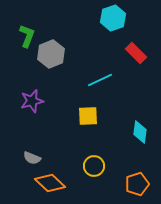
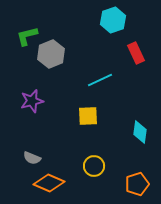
cyan hexagon: moved 2 px down
green L-shape: rotated 125 degrees counterclockwise
red rectangle: rotated 20 degrees clockwise
orange diamond: moved 1 px left; rotated 20 degrees counterclockwise
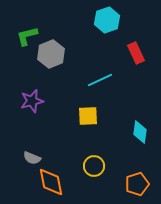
cyan hexagon: moved 6 px left
orange diamond: moved 2 px right, 1 px up; rotated 56 degrees clockwise
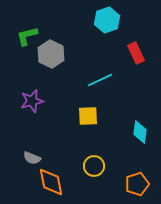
gray hexagon: rotated 12 degrees counterclockwise
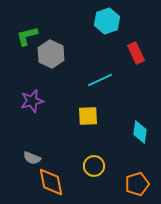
cyan hexagon: moved 1 px down
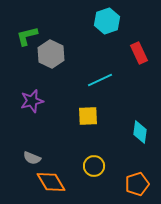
red rectangle: moved 3 px right
orange diamond: rotated 20 degrees counterclockwise
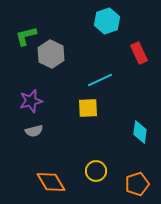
green L-shape: moved 1 px left
purple star: moved 1 px left
yellow square: moved 8 px up
gray semicircle: moved 2 px right, 27 px up; rotated 36 degrees counterclockwise
yellow circle: moved 2 px right, 5 px down
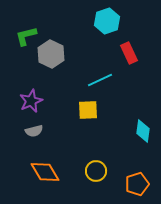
red rectangle: moved 10 px left
purple star: rotated 10 degrees counterclockwise
yellow square: moved 2 px down
cyan diamond: moved 3 px right, 1 px up
orange diamond: moved 6 px left, 10 px up
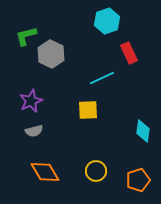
cyan line: moved 2 px right, 2 px up
orange pentagon: moved 1 px right, 4 px up
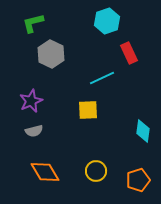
green L-shape: moved 7 px right, 13 px up
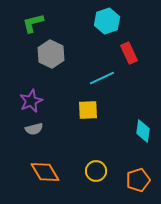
gray semicircle: moved 2 px up
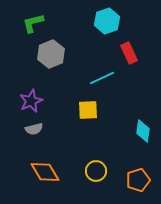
gray hexagon: rotated 12 degrees clockwise
